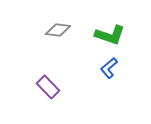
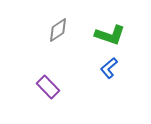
gray diamond: rotated 40 degrees counterclockwise
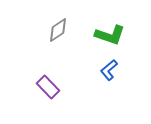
blue L-shape: moved 2 px down
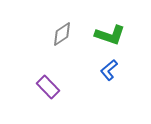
gray diamond: moved 4 px right, 4 px down
